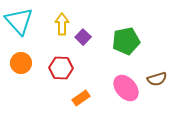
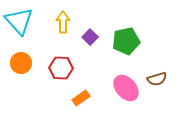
yellow arrow: moved 1 px right, 2 px up
purple square: moved 7 px right
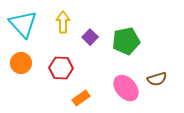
cyan triangle: moved 4 px right, 3 px down
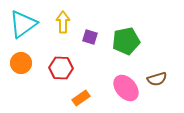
cyan triangle: rotated 36 degrees clockwise
purple square: rotated 28 degrees counterclockwise
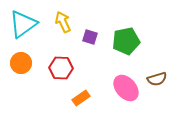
yellow arrow: rotated 25 degrees counterclockwise
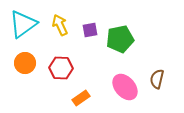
yellow arrow: moved 3 px left, 3 px down
purple square: moved 7 px up; rotated 28 degrees counterclockwise
green pentagon: moved 6 px left, 2 px up
orange circle: moved 4 px right
brown semicircle: rotated 120 degrees clockwise
pink ellipse: moved 1 px left, 1 px up
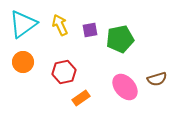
orange circle: moved 2 px left, 1 px up
red hexagon: moved 3 px right, 4 px down; rotated 15 degrees counterclockwise
brown semicircle: rotated 120 degrees counterclockwise
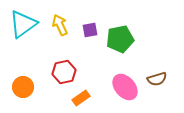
orange circle: moved 25 px down
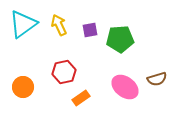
yellow arrow: moved 1 px left
green pentagon: rotated 8 degrees clockwise
pink ellipse: rotated 12 degrees counterclockwise
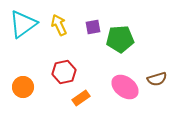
purple square: moved 3 px right, 3 px up
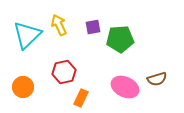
cyan triangle: moved 4 px right, 11 px down; rotated 8 degrees counterclockwise
pink ellipse: rotated 12 degrees counterclockwise
orange rectangle: rotated 30 degrees counterclockwise
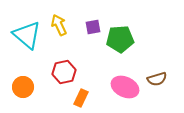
cyan triangle: rotated 36 degrees counterclockwise
